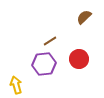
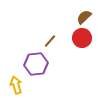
brown line: rotated 16 degrees counterclockwise
red circle: moved 3 px right, 21 px up
purple hexagon: moved 8 px left
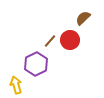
brown semicircle: moved 1 px left, 1 px down
red circle: moved 12 px left, 2 px down
purple hexagon: rotated 20 degrees counterclockwise
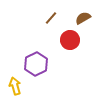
brown semicircle: rotated 14 degrees clockwise
brown line: moved 1 px right, 23 px up
yellow arrow: moved 1 px left, 1 px down
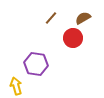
red circle: moved 3 px right, 2 px up
purple hexagon: rotated 25 degrees counterclockwise
yellow arrow: moved 1 px right
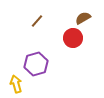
brown line: moved 14 px left, 3 px down
purple hexagon: rotated 25 degrees counterclockwise
yellow arrow: moved 2 px up
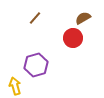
brown line: moved 2 px left, 3 px up
purple hexagon: moved 1 px down
yellow arrow: moved 1 px left, 2 px down
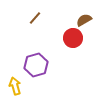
brown semicircle: moved 1 px right, 2 px down
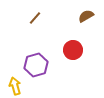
brown semicircle: moved 2 px right, 4 px up
red circle: moved 12 px down
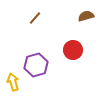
brown semicircle: rotated 14 degrees clockwise
yellow arrow: moved 2 px left, 4 px up
